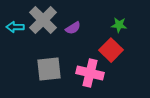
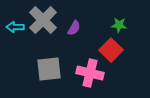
purple semicircle: moved 1 px right; rotated 28 degrees counterclockwise
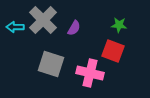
red square: moved 2 px right, 1 px down; rotated 25 degrees counterclockwise
gray square: moved 2 px right, 5 px up; rotated 24 degrees clockwise
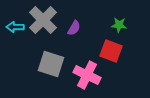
red square: moved 2 px left
pink cross: moved 3 px left, 2 px down; rotated 12 degrees clockwise
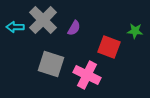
green star: moved 16 px right, 6 px down
red square: moved 2 px left, 4 px up
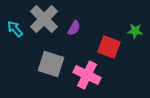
gray cross: moved 1 px right, 1 px up
cyan arrow: moved 2 px down; rotated 48 degrees clockwise
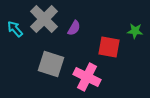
red square: rotated 10 degrees counterclockwise
pink cross: moved 2 px down
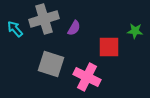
gray cross: rotated 28 degrees clockwise
red square: rotated 10 degrees counterclockwise
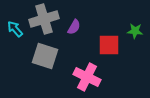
purple semicircle: moved 1 px up
red square: moved 2 px up
gray square: moved 6 px left, 8 px up
